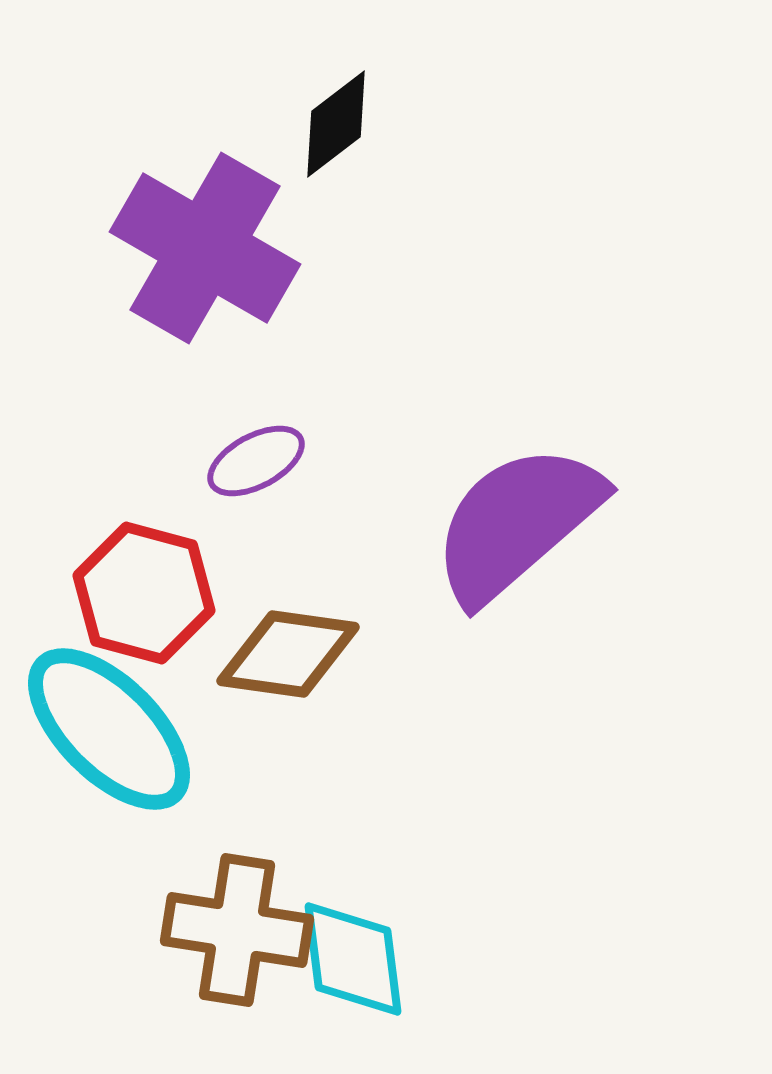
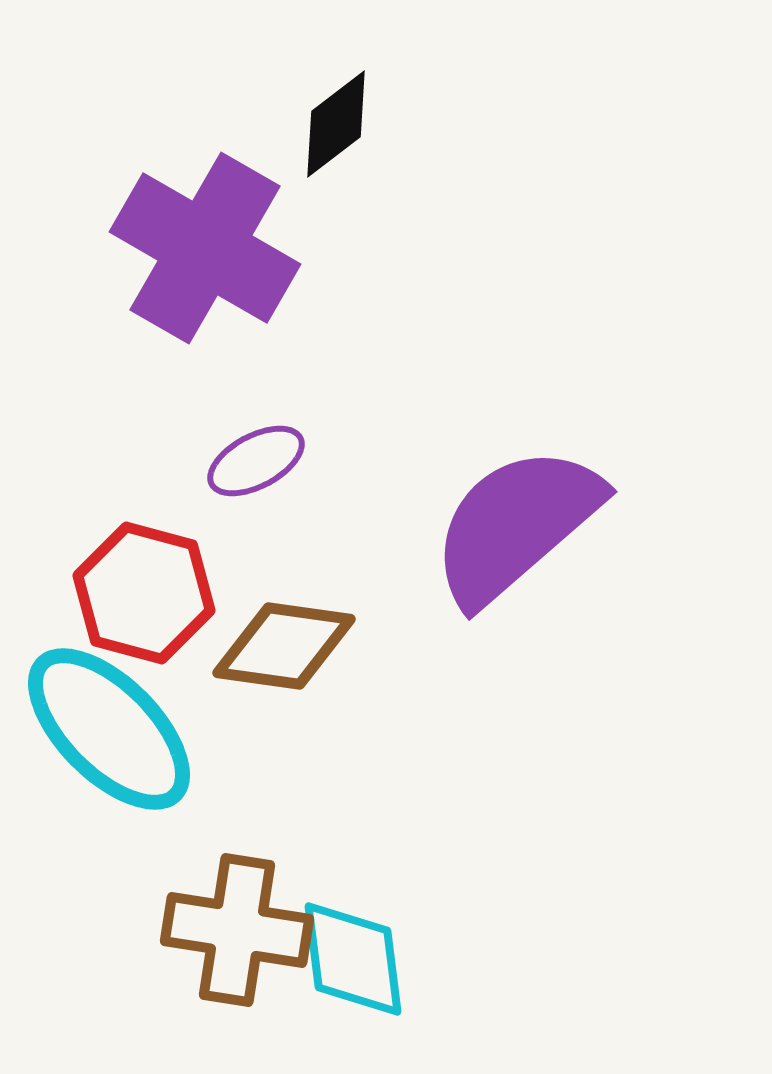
purple semicircle: moved 1 px left, 2 px down
brown diamond: moved 4 px left, 8 px up
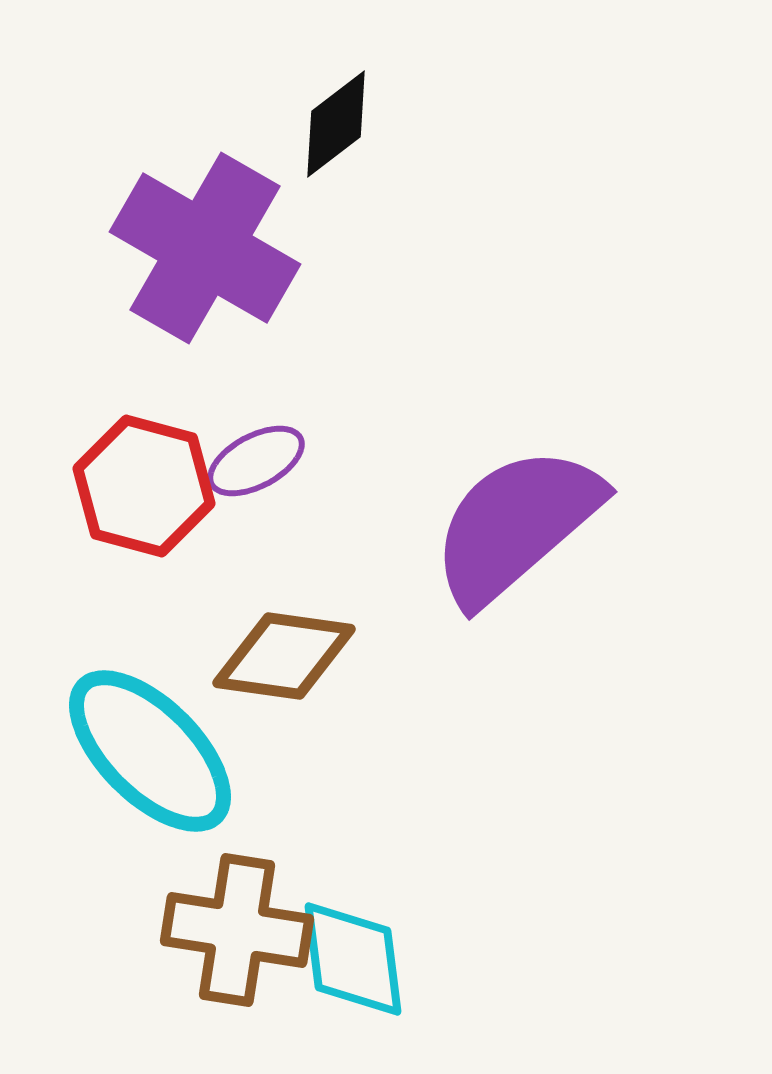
red hexagon: moved 107 px up
brown diamond: moved 10 px down
cyan ellipse: moved 41 px right, 22 px down
